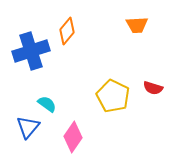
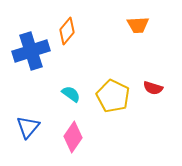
orange trapezoid: moved 1 px right
cyan semicircle: moved 24 px right, 10 px up
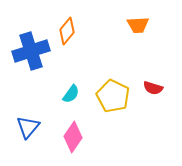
cyan semicircle: rotated 90 degrees clockwise
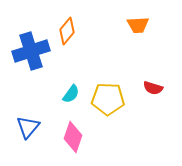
yellow pentagon: moved 5 px left, 3 px down; rotated 24 degrees counterclockwise
pink diamond: rotated 16 degrees counterclockwise
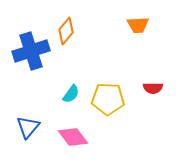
orange diamond: moved 1 px left
red semicircle: rotated 18 degrees counterclockwise
pink diamond: rotated 56 degrees counterclockwise
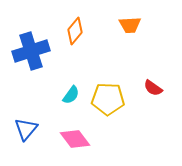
orange trapezoid: moved 8 px left
orange diamond: moved 9 px right
red semicircle: rotated 36 degrees clockwise
cyan semicircle: moved 1 px down
blue triangle: moved 2 px left, 2 px down
pink diamond: moved 2 px right, 2 px down
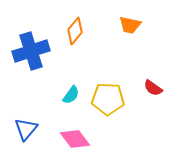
orange trapezoid: rotated 15 degrees clockwise
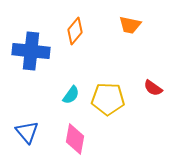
blue cross: rotated 24 degrees clockwise
blue triangle: moved 1 px right, 3 px down; rotated 20 degrees counterclockwise
pink diamond: rotated 48 degrees clockwise
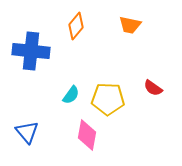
orange diamond: moved 1 px right, 5 px up
pink diamond: moved 12 px right, 4 px up
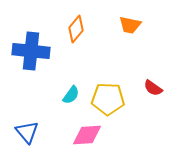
orange diamond: moved 3 px down
pink diamond: rotated 76 degrees clockwise
